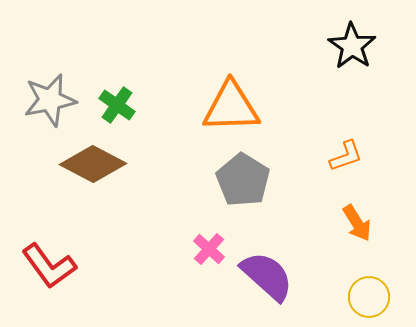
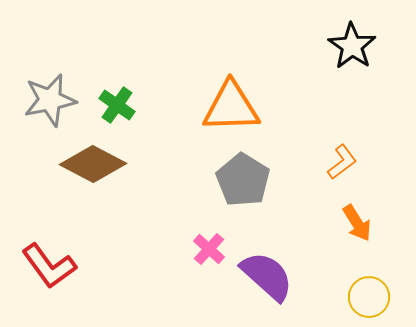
orange L-shape: moved 4 px left, 6 px down; rotated 18 degrees counterclockwise
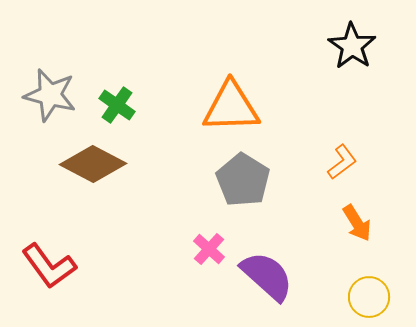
gray star: moved 5 px up; rotated 26 degrees clockwise
